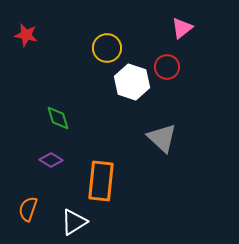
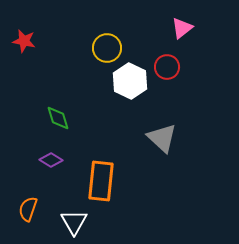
red star: moved 2 px left, 6 px down
white hexagon: moved 2 px left, 1 px up; rotated 8 degrees clockwise
white triangle: rotated 28 degrees counterclockwise
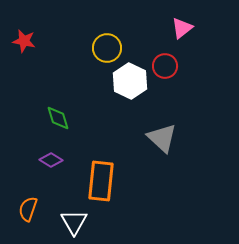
red circle: moved 2 px left, 1 px up
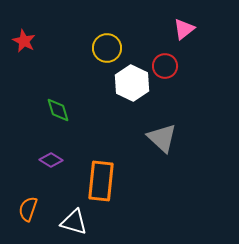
pink triangle: moved 2 px right, 1 px down
red star: rotated 15 degrees clockwise
white hexagon: moved 2 px right, 2 px down
green diamond: moved 8 px up
white triangle: rotated 44 degrees counterclockwise
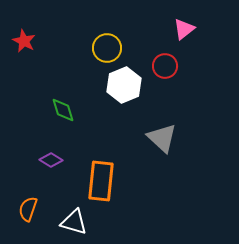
white hexagon: moved 8 px left, 2 px down; rotated 12 degrees clockwise
green diamond: moved 5 px right
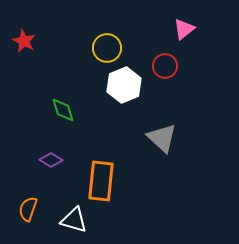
white triangle: moved 2 px up
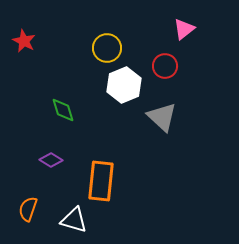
gray triangle: moved 21 px up
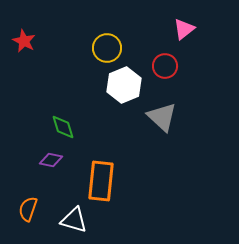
green diamond: moved 17 px down
purple diamond: rotated 20 degrees counterclockwise
